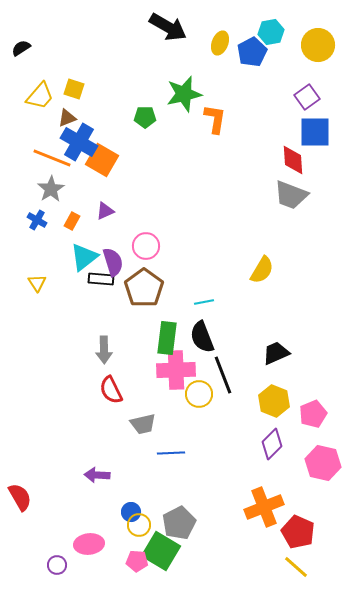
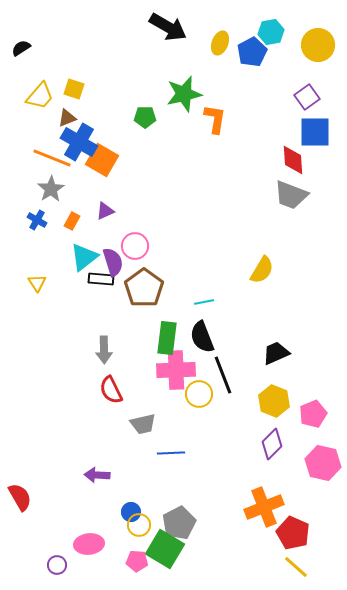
pink circle at (146, 246): moved 11 px left
red pentagon at (298, 532): moved 5 px left, 1 px down
green square at (161, 551): moved 4 px right, 2 px up
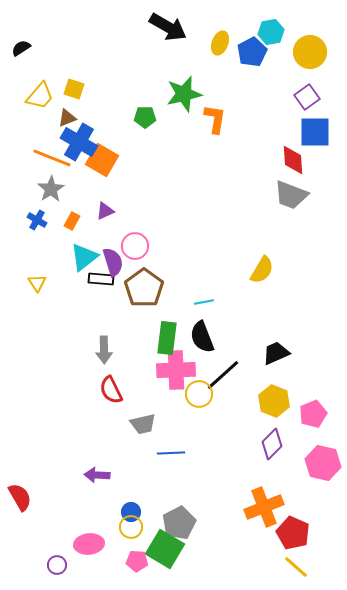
yellow circle at (318, 45): moved 8 px left, 7 px down
black line at (223, 375): rotated 69 degrees clockwise
yellow circle at (139, 525): moved 8 px left, 2 px down
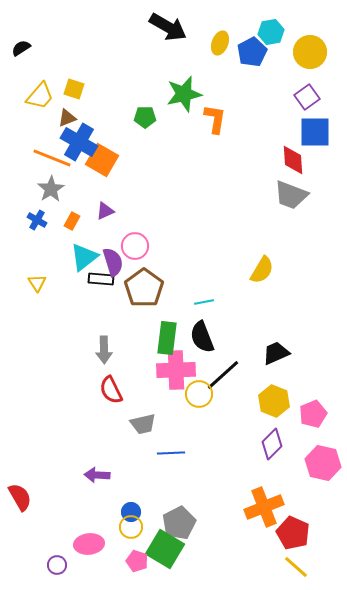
pink pentagon at (137, 561): rotated 15 degrees clockwise
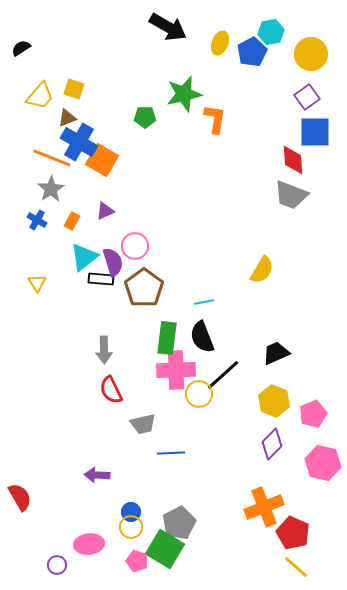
yellow circle at (310, 52): moved 1 px right, 2 px down
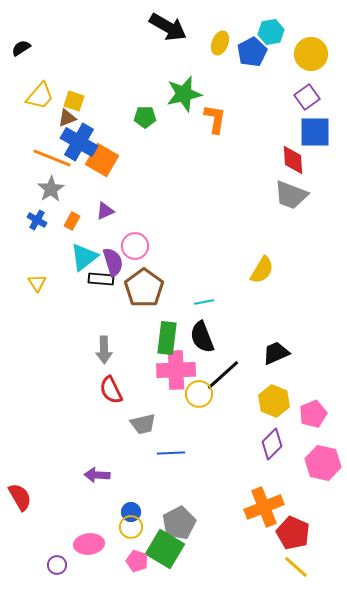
yellow square at (74, 89): moved 12 px down
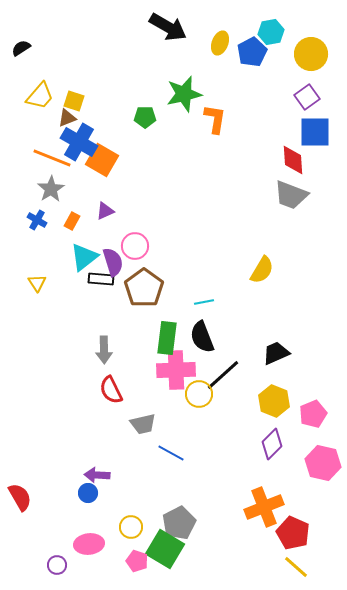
blue line at (171, 453): rotated 32 degrees clockwise
blue circle at (131, 512): moved 43 px left, 19 px up
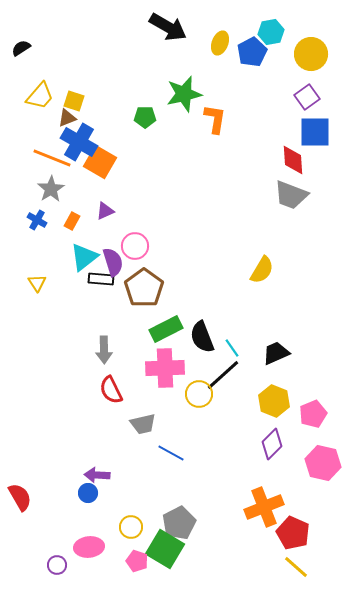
orange square at (102, 160): moved 2 px left, 2 px down
cyan line at (204, 302): moved 28 px right, 46 px down; rotated 66 degrees clockwise
green rectangle at (167, 338): moved 1 px left, 9 px up; rotated 56 degrees clockwise
pink cross at (176, 370): moved 11 px left, 2 px up
pink ellipse at (89, 544): moved 3 px down
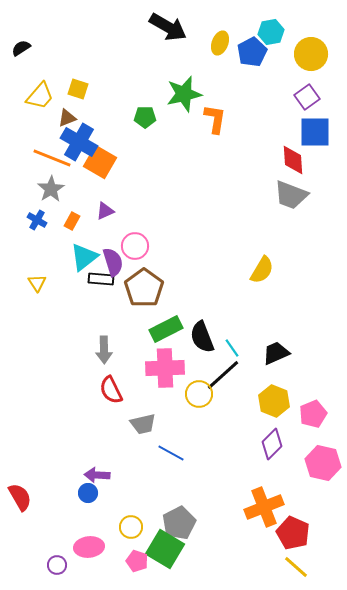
yellow square at (74, 101): moved 4 px right, 12 px up
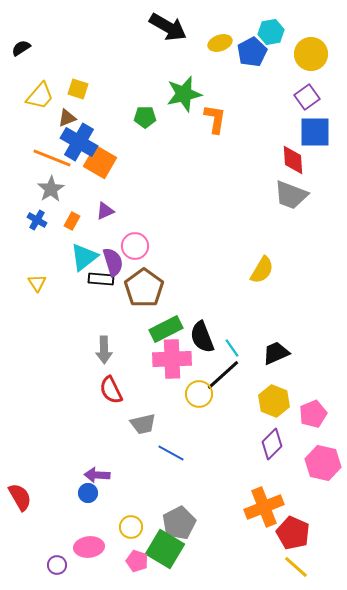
yellow ellipse at (220, 43): rotated 50 degrees clockwise
pink cross at (165, 368): moved 7 px right, 9 px up
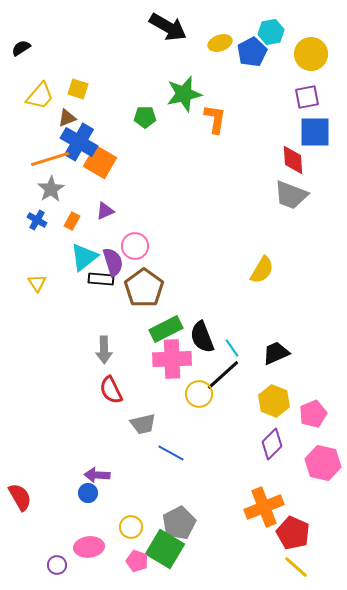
purple square at (307, 97): rotated 25 degrees clockwise
orange line at (52, 158): moved 2 px left, 1 px down; rotated 39 degrees counterclockwise
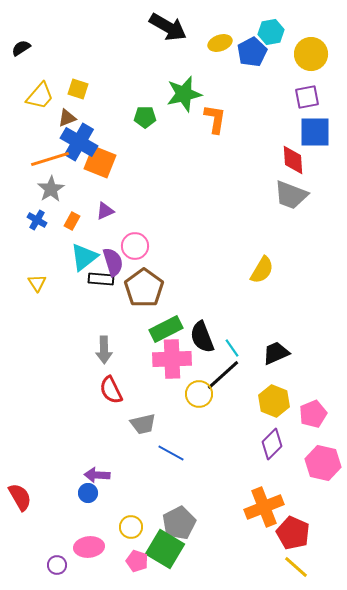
orange square at (100, 162): rotated 8 degrees counterclockwise
